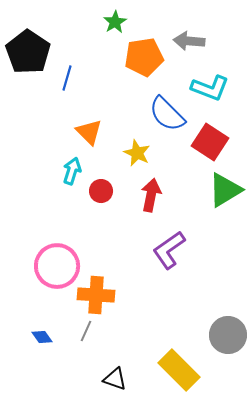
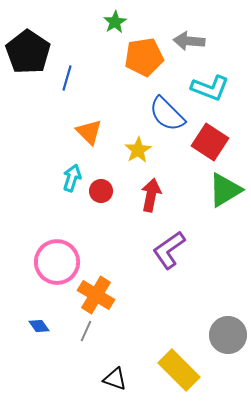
yellow star: moved 1 px right, 3 px up; rotated 16 degrees clockwise
cyan arrow: moved 7 px down
pink circle: moved 4 px up
orange cross: rotated 27 degrees clockwise
blue diamond: moved 3 px left, 11 px up
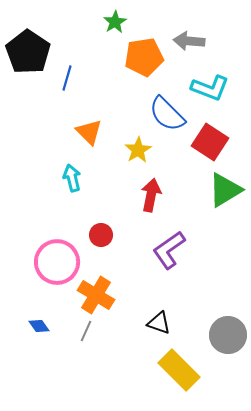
cyan arrow: rotated 32 degrees counterclockwise
red circle: moved 44 px down
black triangle: moved 44 px right, 56 px up
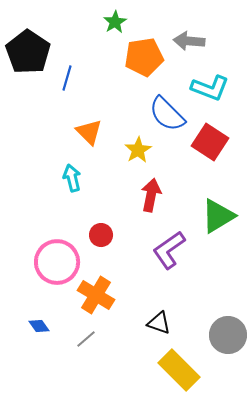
green triangle: moved 7 px left, 26 px down
gray line: moved 8 px down; rotated 25 degrees clockwise
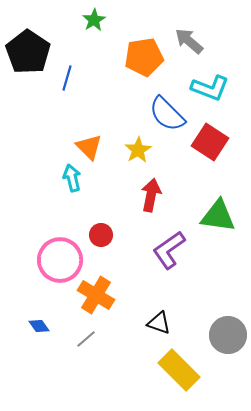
green star: moved 21 px left, 2 px up
gray arrow: rotated 36 degrees clockwise
orange triangle: moved 15 px down
green triangle: rotated 39 degrees clockwise
pink circle: moved 3 px right, 2 px up
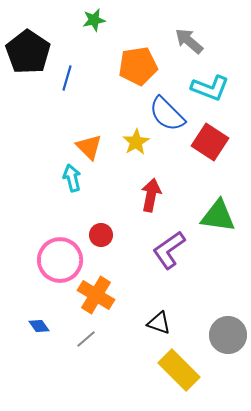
green star: rotated 20 degrees clockwise
orange pentagon: moved 6 px left, 9 px down
yellow star: moved 2 px left, 8 px up
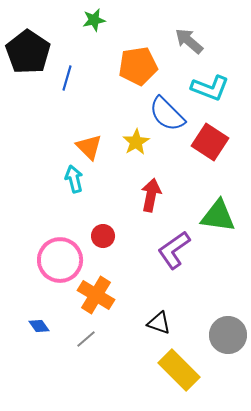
cyan arrow: moved 2 px right, 1 px down
red circle: moved 2 px right, 1 px down
purple L-shape: moved 5 px right
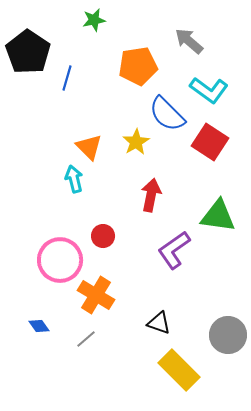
cyan L-shape: moved 1 px left, 2 px down; rotated 15 degrees clockwise
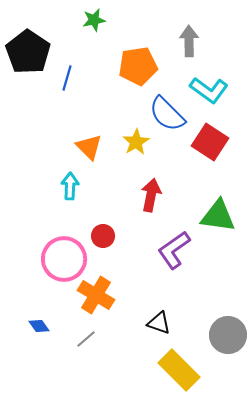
gray arrow: rotated 48 degrees clockwise
cyan arrow: moved 4 px left, 7 px down; rotated 16 degrees clockwise
pink circle: moved 4 px right, 1 px up
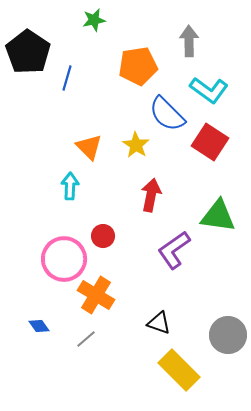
yellow star: moved 3 px down; rotated 8 degrees counterclockwise
